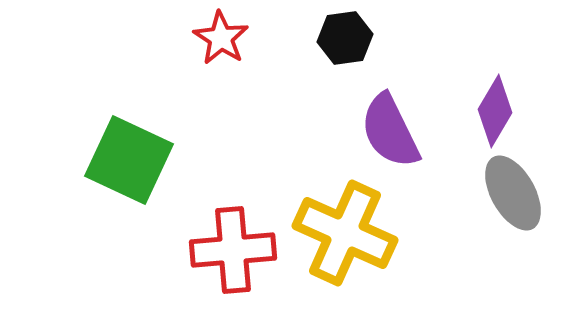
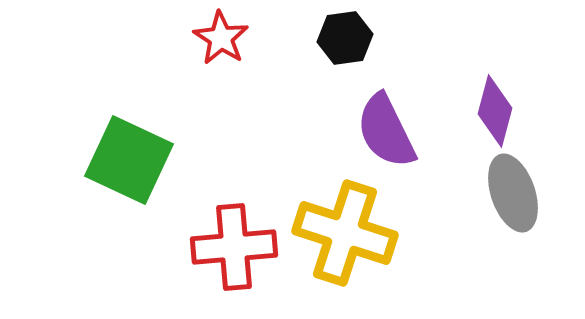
purple diamond: rotated 16 degrees counterclockwise
purple semicircle: moved 4 px left
gray ellipse: rotated 10 degrees clockwise
yellow cross: rotated 6 degrees counterclockwise
red cross: moved 1 px right, 3 px up
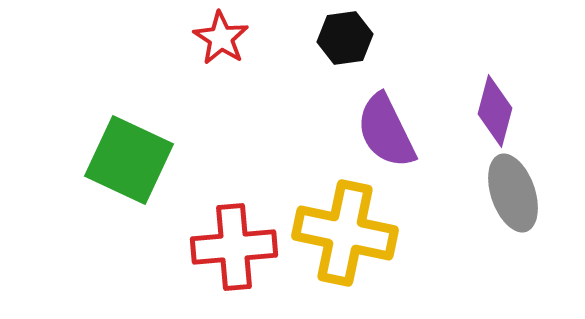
yellow cross: rotated 6 degrees counterclockwise
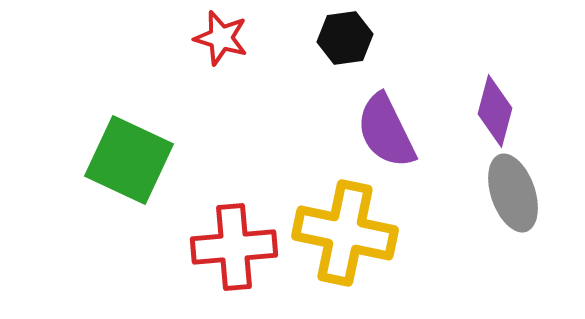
red star: rotated 16 degrees counterclockwise
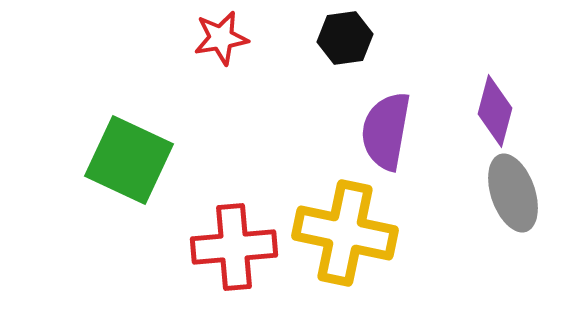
red star: rotated 26 degrees counterclockwise
purple semicircle: rotated 36 degrees clockwise
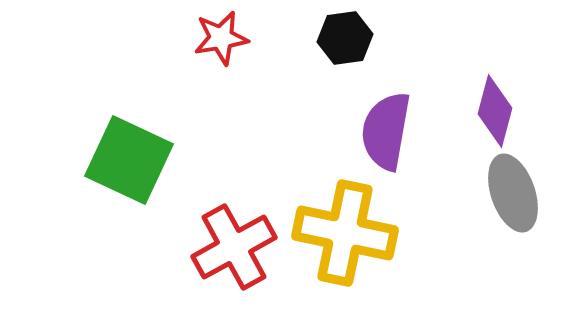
red cross: rotated 24 degrees counterclockwise
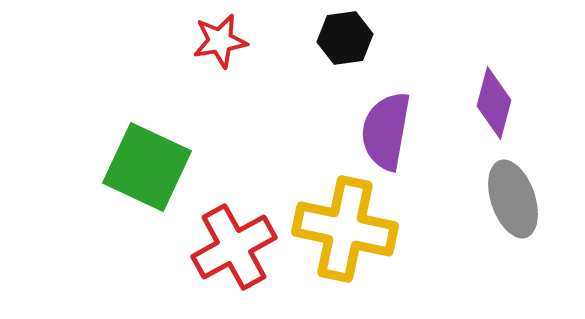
red star: moved 1 px left, 3 px down
purple diamond: moved 1 px left, 8 px up
green square: moved 18 px right, 7 px down
gray ellipse: moved 6 px down
yellow cross: moved 4 px up
